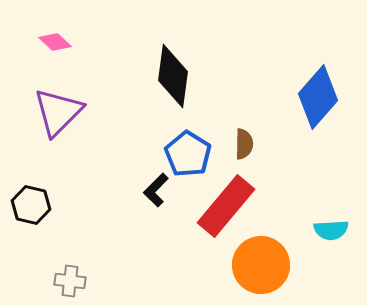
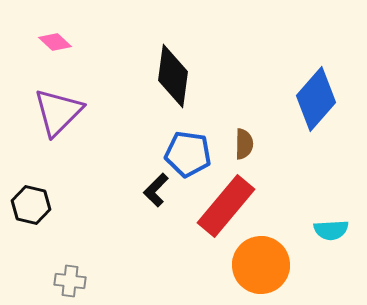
blue diamond: moved 2 px left, 2 px down
blue pentagon: rotated 24 degrees counterclockwise
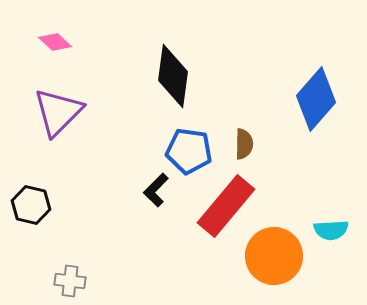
blue pentagon: moved 1 px right, 3 px up
orange circle: moved 13 px right, 9 px up
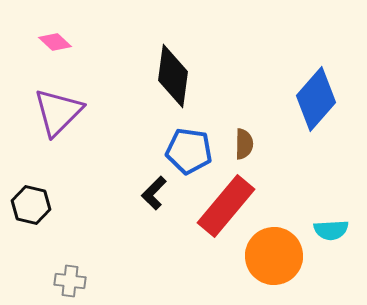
black L-shape: moved 2 px left, 3 px down
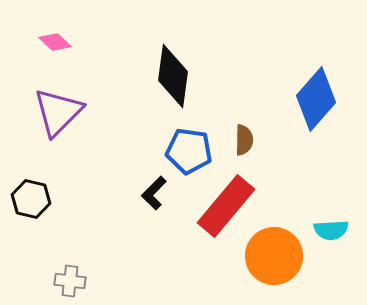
brown semicircle: moved 4 px up
black hexagon: moved 6 px up
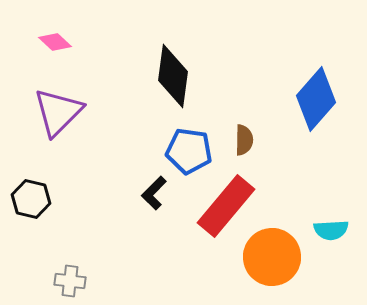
orange circle: moved 2 px left, 1 px down
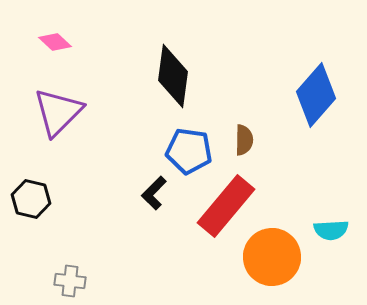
blue diamond: moved 4 px up
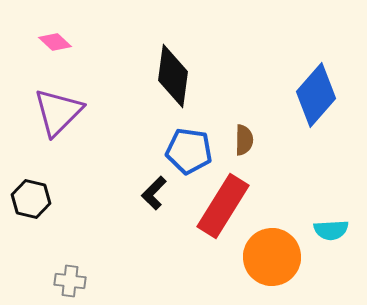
red rectangle: moved 3 px left; rotated 8 degrees counterclockwise
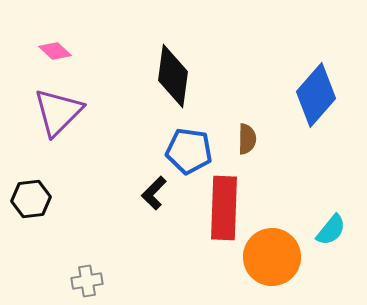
pink diamond: moved 9 px down
brown semicircle: moved 3 px right, 1 px up
black hexagon: rotated 21 degrees counterclockwise
red rectangle: moved 1 px right, 2 px down; rotated 30 degrees counterclockwise
cyan semicircle: rotated 48 degrees counterclockwise
gray cross: moved 17 px right; rotated 16 degrees counterclockwise
